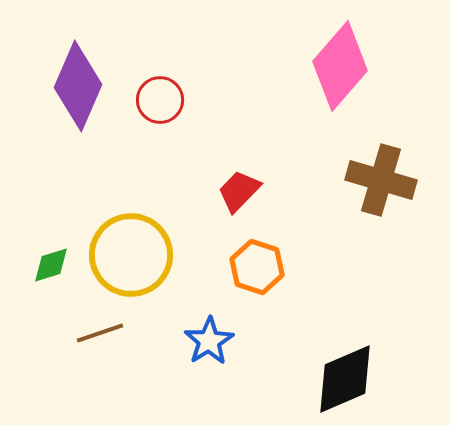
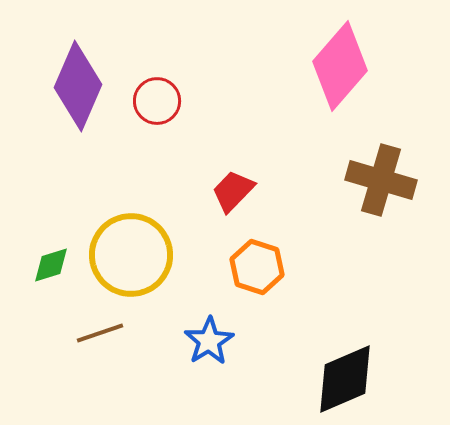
red circle: moved 3 px left, 1 px down
red trapezoid: moved 6 px left
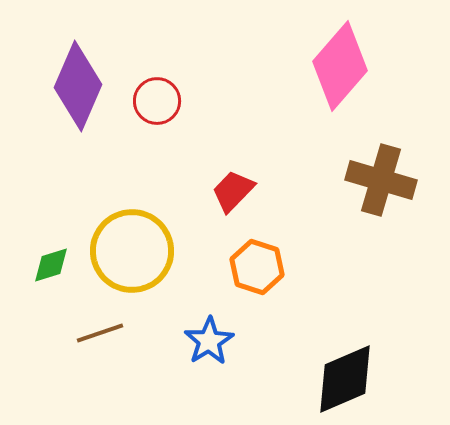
yellow circle: moved 1 px right, 4 px up
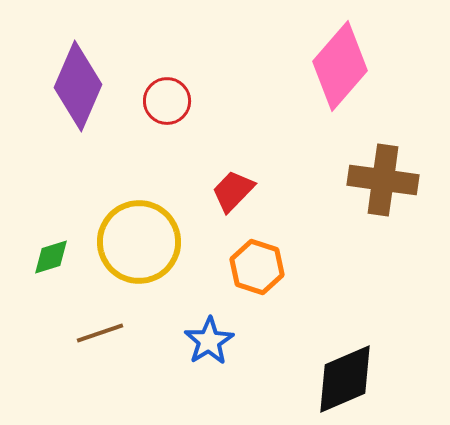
red circle: moved 10 px right
brown cross: moved 2 px right; rotated 8 degrees counterclockwise
yellow circle: moved 7 px right, 9 px up
green diamond: moved 8 px up
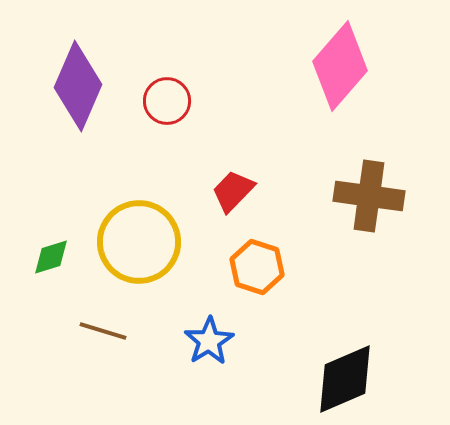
brown cross: moved 14 px left, 16 px down
brown line: moved 3 px right, 2 px up; rotated 36 degrees clockwise
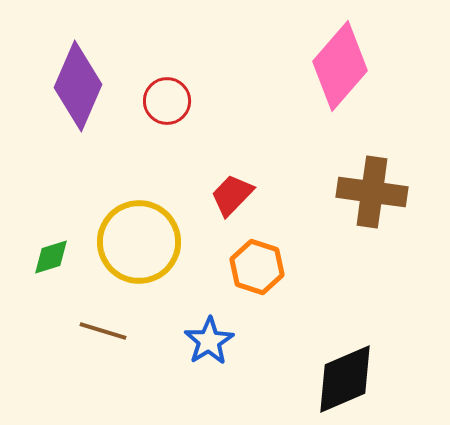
red trapezoid: moved 1 px left, 4 px down
brown cross: moved 3 px right, 4 px up
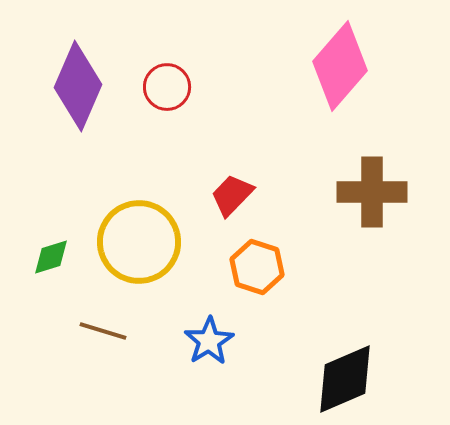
red circle: moved 14 px up
brown cross: rotated 8 degrees counterclockwise
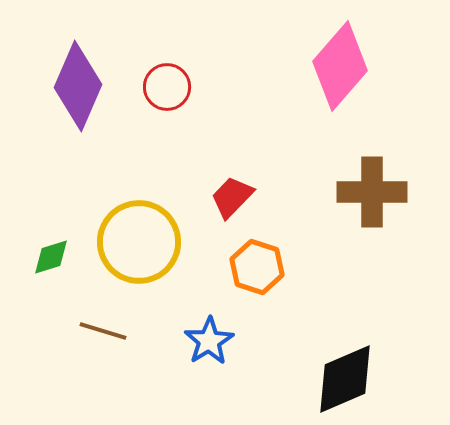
red trapezoid: moved 2 px down
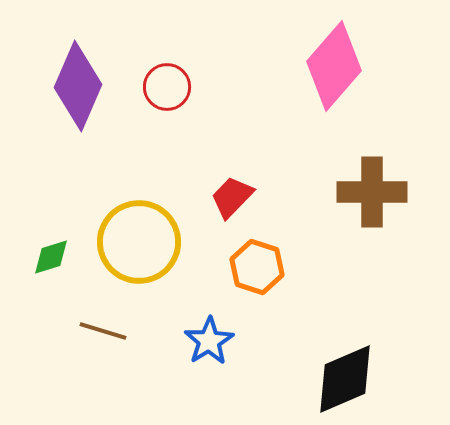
pink diamond: moved 6 px left
